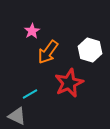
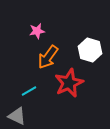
pink star: moved 5 px right; rotated 21 degrees clockwise
orange arrow: moved 5 px down
cyan line: moved 1 px left, 3 px up
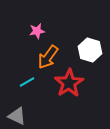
red star: rotated 8 degrees counterclockwise
cyan line: moved 2 px left, 9 px up
